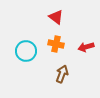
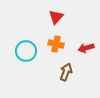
red triangle: rotated 35 degrees clockwise
red arrow: moved 1 px down
brown arrow: moved 4 px right, 2 px up
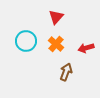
orange cross: rotated 28 degrees clockwise
cyan circle: moved 10 px up
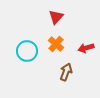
cyan circle: moved 1 px right, 10 px down
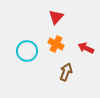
orange cross: rotated 14 degrees counterclockwise
red arrow: rotated 42 degrees clockwise
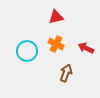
red triangle: rotated 35 degrees clockwise
brown arrow: moved 1 px down
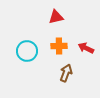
orange cross: moved 3 px right, 2 px down; rotated 28 degrees counterclockwise
